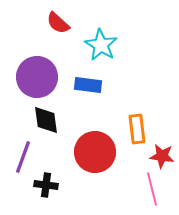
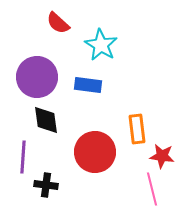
purple line: rotated 16 degrees counterclockwise
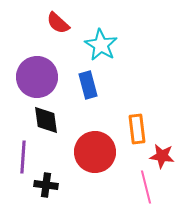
blue rectangle: rotated 68 degrees clockwise
pink line: moved 6 px left, 2 px up
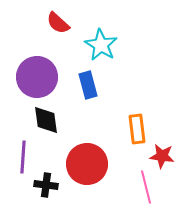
red circle: moved 8 px left, 12 px down
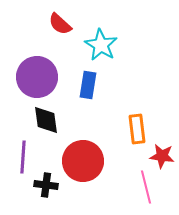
red semicircle: moved 2 px right, 1 px down
blue rectangle: rotated 24 degrees clockwise
red circle: moved 4 px left, 3 px up
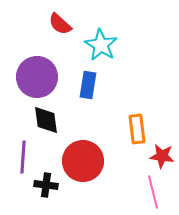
pink line: moved 7 px right, 5 px down
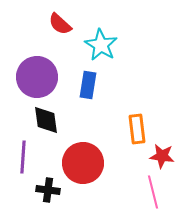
red circle: moved 2 px down
black cross: moved 2 px right, 5 px down
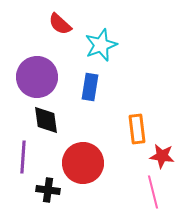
cyan star: rotated 20 degrees clockwise
blue rectangle: moved 2 px right, 2 px down
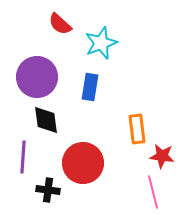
cyan star: moved 2 px up
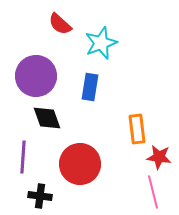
purple circle: moved 1 px left, 1 px up
black diamond: moved 1 px right, 2 px up; rotated 12 degrees counterclockwise
red star: moved 3 px left, 1 px down
red circle: moved 3 px left, 1 px down
black cross: moved 8 px left, 6 px down
